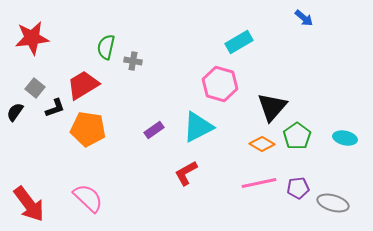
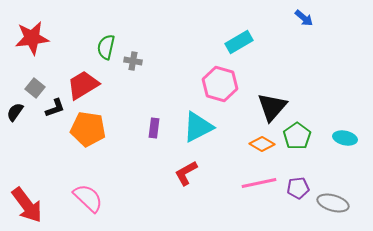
purple rectangle: moved 2 px up; rotated 48 degrees counterclockwise
red arrow: moved 2 px left, 1 px down
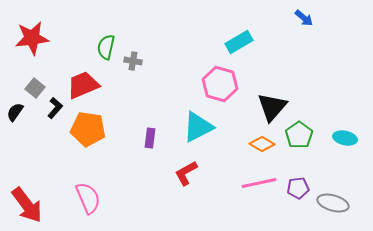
red trapezoid: rotated 8 degrees clockwise
black L-shape: rotated 30 degrees counterclockwise
purple rectangle: moved 4 px left, 10 px down
green pentagon: moved 2 px right, 1 px up
pink semicircle: rotated 24 degrees clockwise
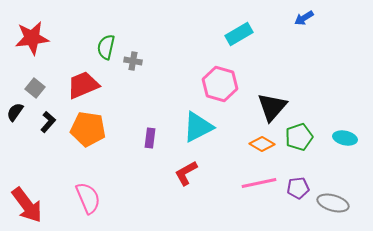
blue arrow: rotated 108 degrees clockwise
cyan rectangle: moved 8 px up
black L-shape: moved 7 px left, 14 px down
green pentagon: moved 2 px down; rotated 16 degrees clockwise
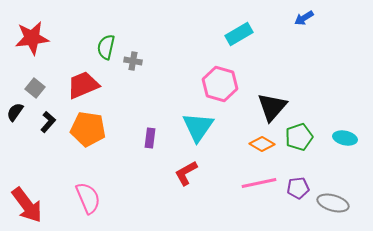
cyan triangle: rotated 28 degrees counterclockwise
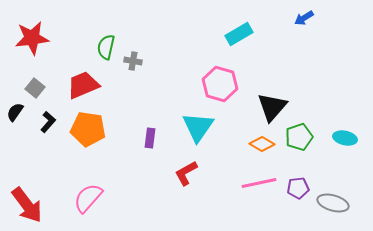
pink semicircle: rotated 116 degrees counterclockwise
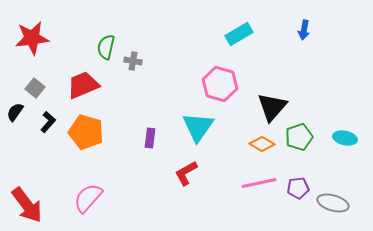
blue arrow: moved 12 px down; rotated 48 degrees counterclockwise
orange pentagon: moved 2 px left, 3 px down; rotated 8 degrees clockwise
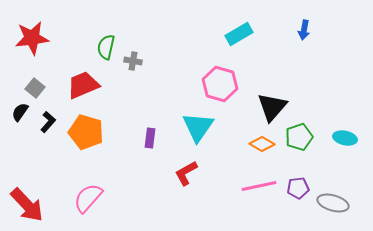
black semicircle: moved 5 px right
pink line: moved 3 px down
red arrow: rotated 6 degrees counterclockwise
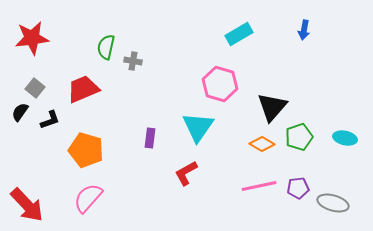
red trapezoid: moved 4 px down
black L-shape: moved 2 px right, 2 px up; rotated 30 degrees clockwise
orange pentagon: moved 18 px down
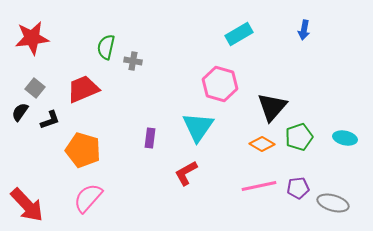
orange pentagon: moved 3 px left
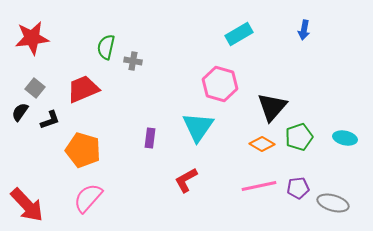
red L-shape: moved 7 px down
